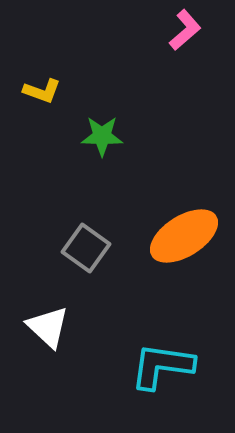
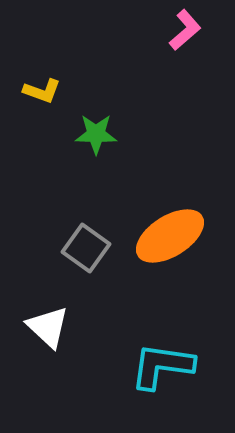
green star: moved 6 px left, 2 px up
orange ellipse: moved 14 px left
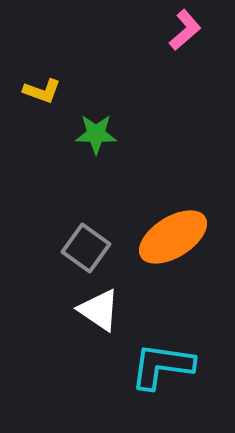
orange ellipse: moved 3 px right, 1 px down
white triangle: moved 51 px right, 17 px up; rotated 9 degrees counterclockwise
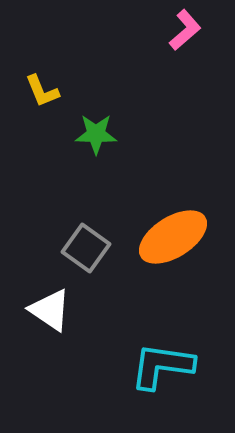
yellow L-shape: rotated 48 degrees clockwise
white triangle: moved 49 px left
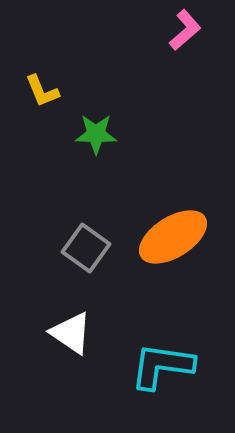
white triangle: moved 21 px right, 23 px down
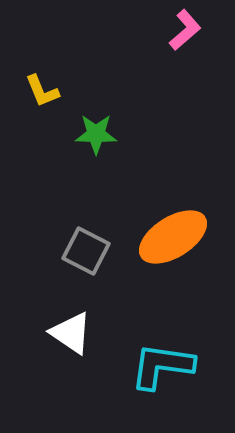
gray square: moved 3 px down; rotated 9 degrees counterclockwise
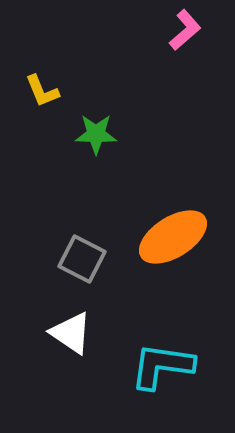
gray square: moved 4 px left, 8 px down
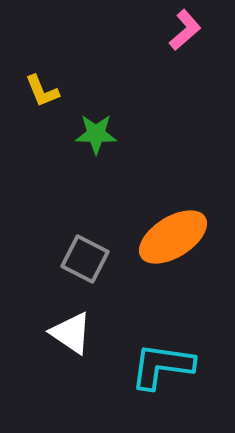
gray square: moved 3 px right
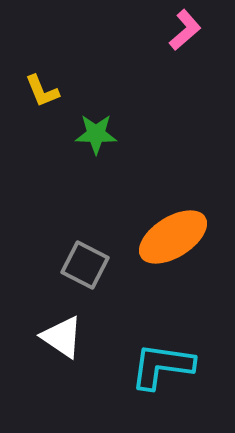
gray square: moved 6 px down
white triangle: moved 9 px left, 4 px down
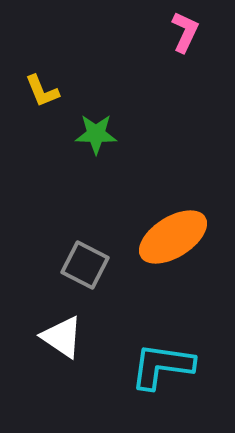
pink L-shape: moved 2 px down; rotated 24 degrees counterclockwise
